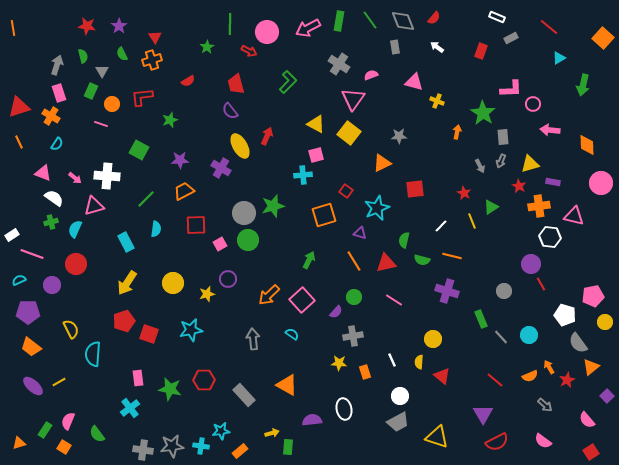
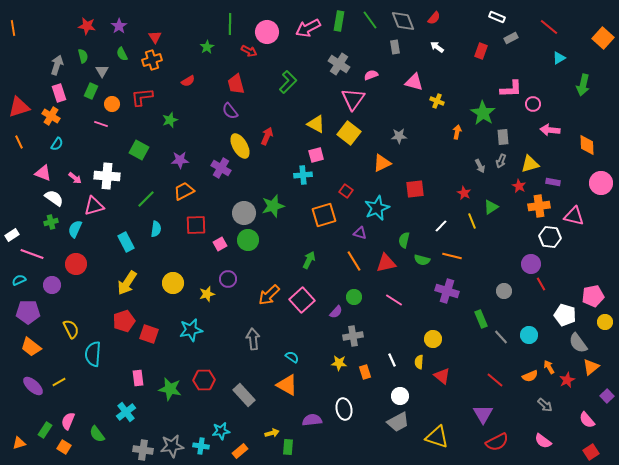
cyan semicircle at (292, 334): moved 23 px down
cyan cross at (130, 408): moved 4 px left, 4 px down
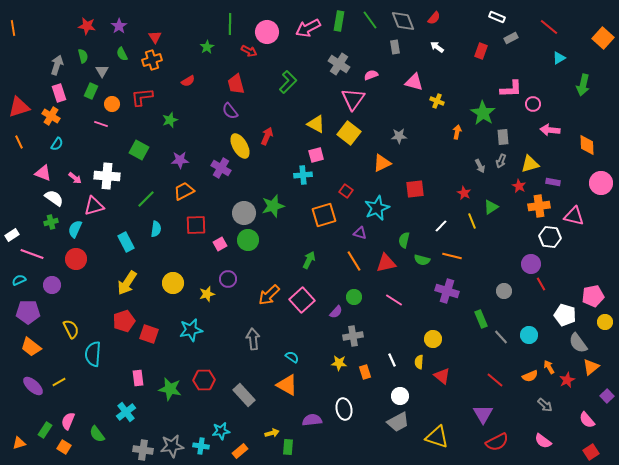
red circle at (76, 264): moved 5 px up
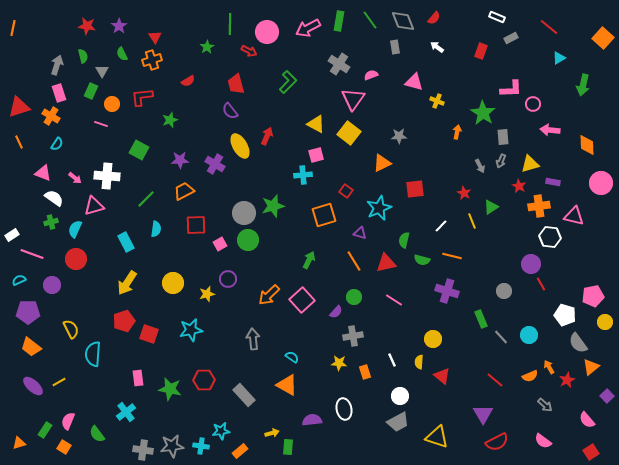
orange line at (13, 28): rotated 21 degrees clockwise
purple cross at (221, 168): moved 6 px left, 4 px up
cyan star at (377, 208): moved 2 px right
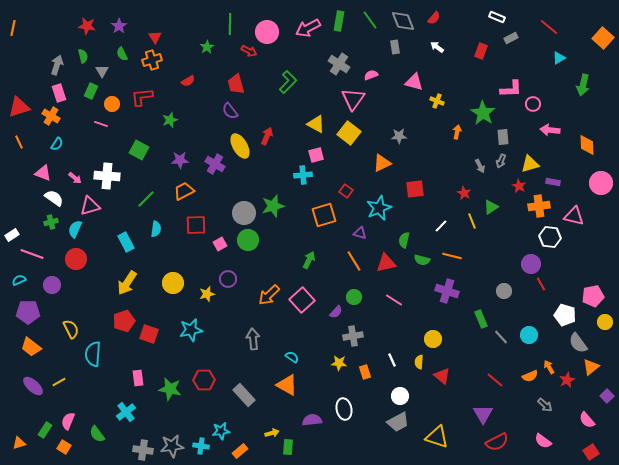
pink triangle at (94, 206): moved 4 px left
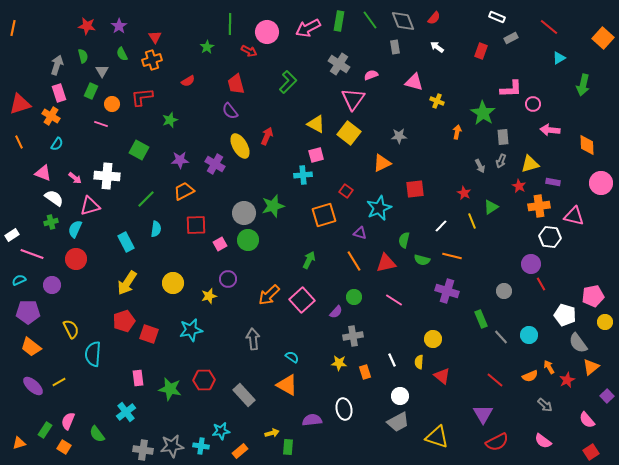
red triangle at (19, 107): moved 1 px right, 3 px up
yellow star at (207, 294): moved 2 px right, 2 px down
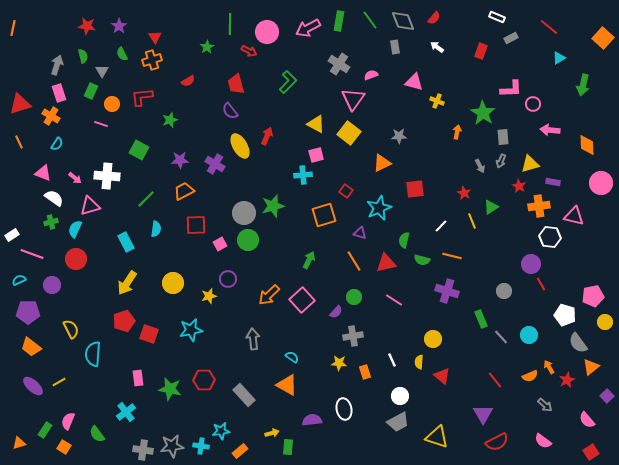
red line at (495, 380): rotated 12 degrees clockwise
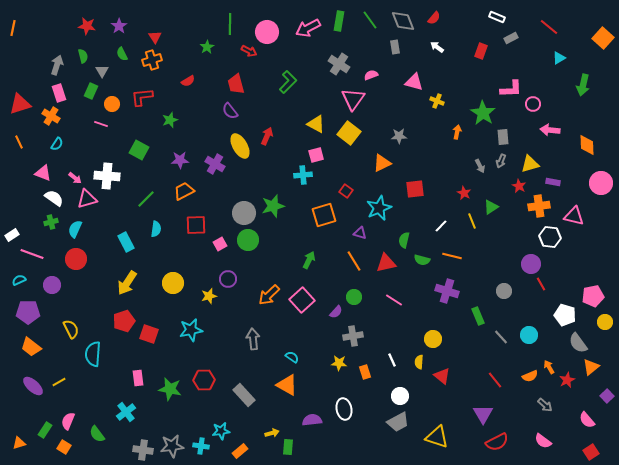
pink triangle at (90, 206): moved 3 px left, 7 px up
green rectangle at (481, 319): moved 3 px left, 3 px up
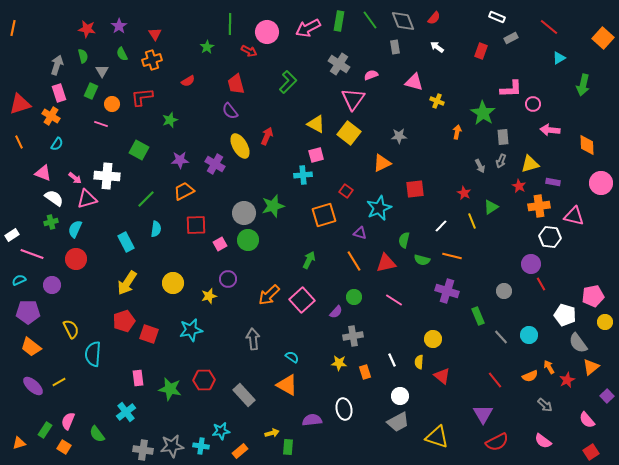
red star at (87, 26): moved 3 px down
red triangle at (155, 37): moved 3 px up
